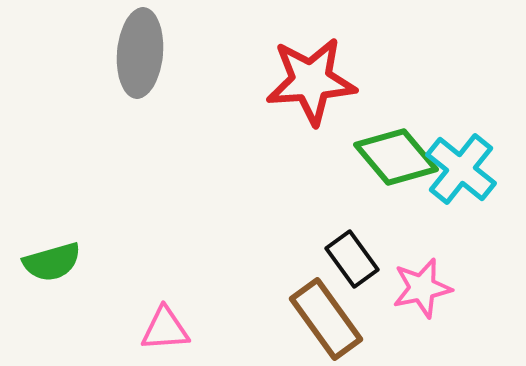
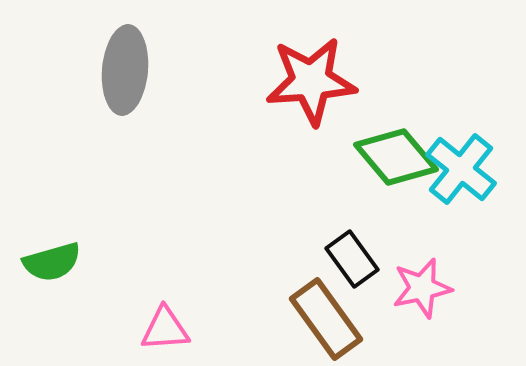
gray ellipse: moved 15 px left, 17 px down
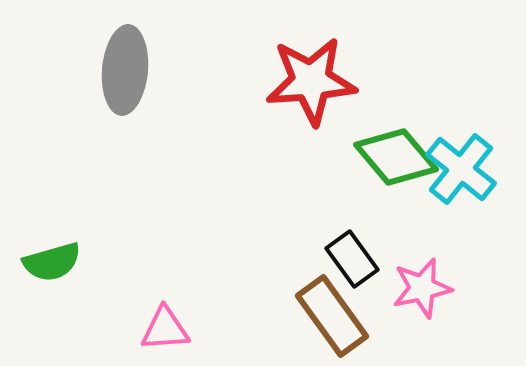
brown rectangle: moved 6 px right, 3 px up
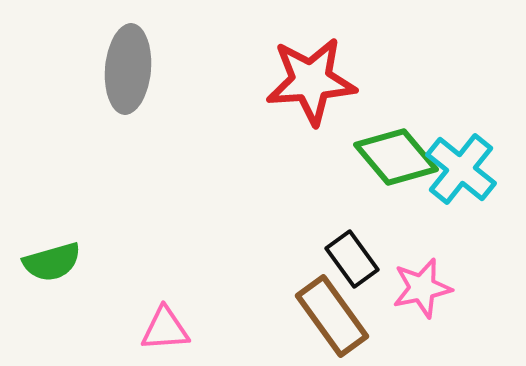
gray ellipse: moved 3 px right, 1 px up
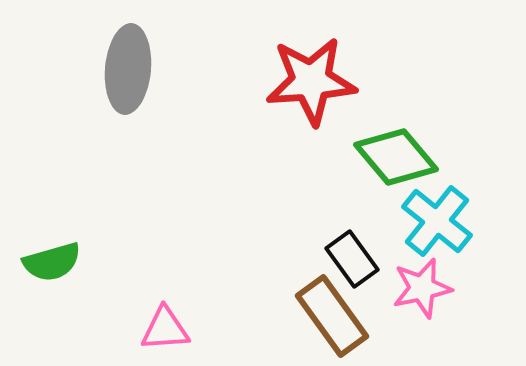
cyan cross: moved 24 px left, 52 px down
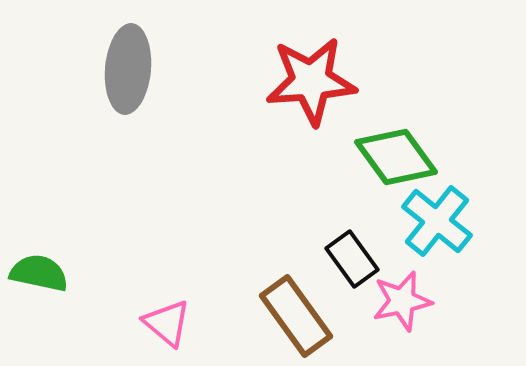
green diamond: rotated 4 degrees clockwise
green semicircle: moved 13 px left, 11 px down; rotated 152 degrees counterclockwise
pink star: moved 20 px left, 13 px down
brown rectangle: moved 36 px left
pink triangle: moved 2 px right, 6 px up; rotated 44 degrees clockwise
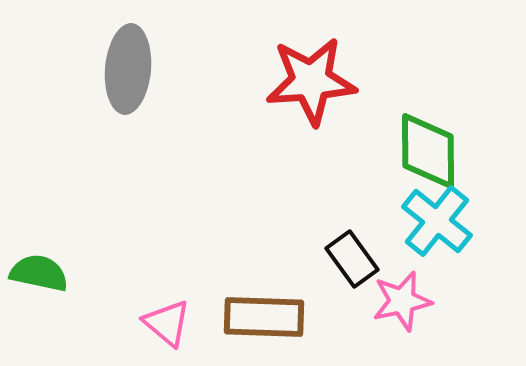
green diamond: moved 32 px right, 6 px up; rotated 36 degrees clockwise
brown rectangle: moved 32 px left, 1 px down; rotated 52 degrees counterclockwise
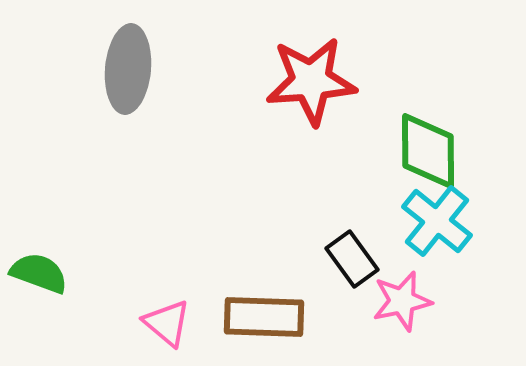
green semicircle: rotated 8 degrees clockwise
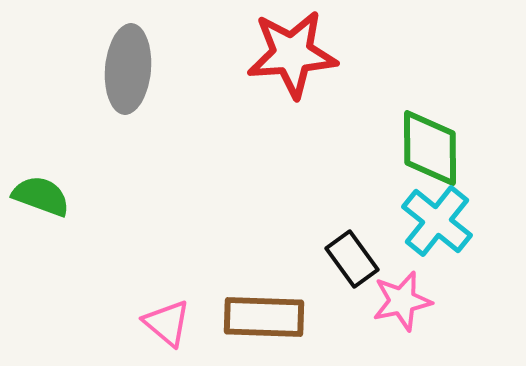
red star: moved 19 px left, 27 px up
green diamond: moved 2 px right, 3 px up
green semicircle: moved 2 px right, 77 px up
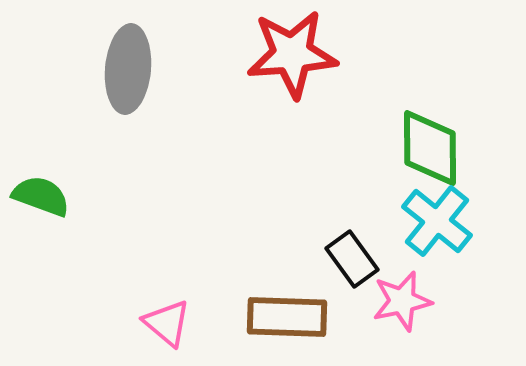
brown rectangle: moved 23 px right
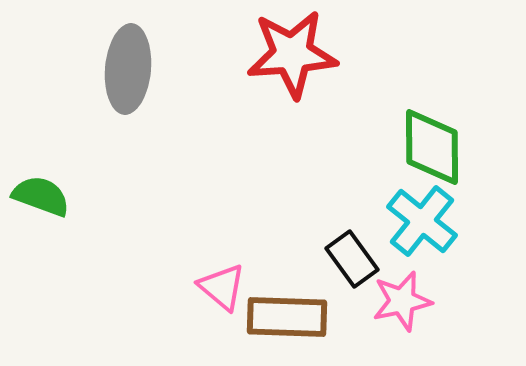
green diamond: moved 2 px right, 1 px up
cyan cross: moved 15 px left
pink triangle: moved 55 px right, 36 px up
